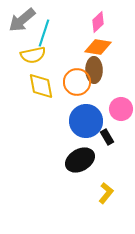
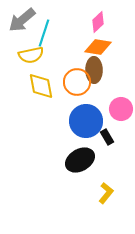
yellow semicircle: moved 2 px left
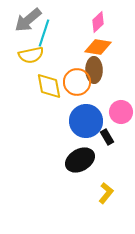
gray arrow: moved 6 px right
yellow diamond: moved 8 px right
pink circle: moved 3 px down
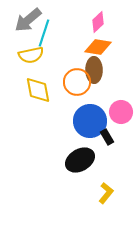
yellow diamond: moved 11 px left, 4 px down
blue circle: moved 4 px right
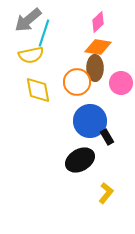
brown ellipse: moved 1 px right, 2 px up
pink circle: moved 29 px up
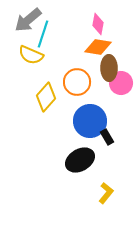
pink diamond: moved 2 px down; rotated 35 degrees counterclockwise
cyan line: moved 1 px left, 1 px down
yellow semicircle: rotated 35 degrees clockwise
brown ellipse: moved 14 px right
yellow diamond: moved 8 px right, 7 px down; rotated 52 degrees clockwise
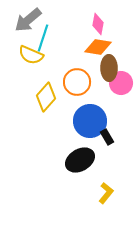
cyan line: moved 4 px down
